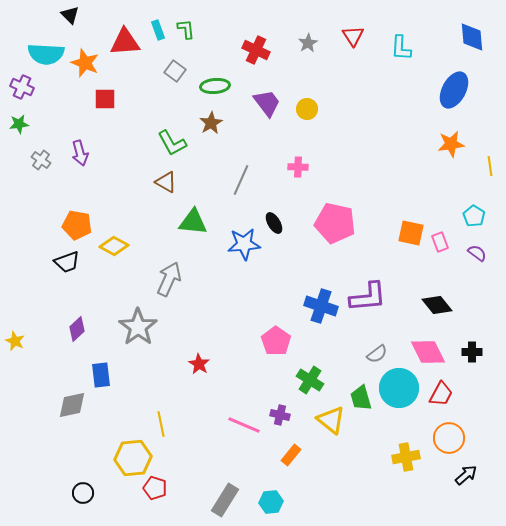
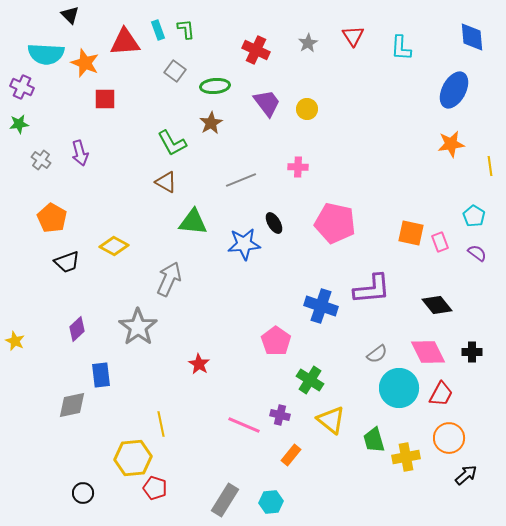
gray line at (241, 180): rotated 44 degrees clockwise
orange pentagon at (77, 225): moved 25 px left, 7 px up; rotated 20 degrees clockwise
purple L-shape at (368, 297): moved 4 px right, 8 px up
green trapezoid at (361, 398): moved 13 px right, 42 px down
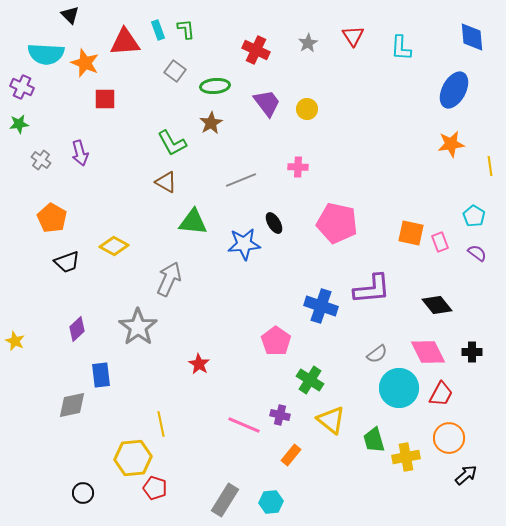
pink pentagon at (335, 223): moved 2 px right
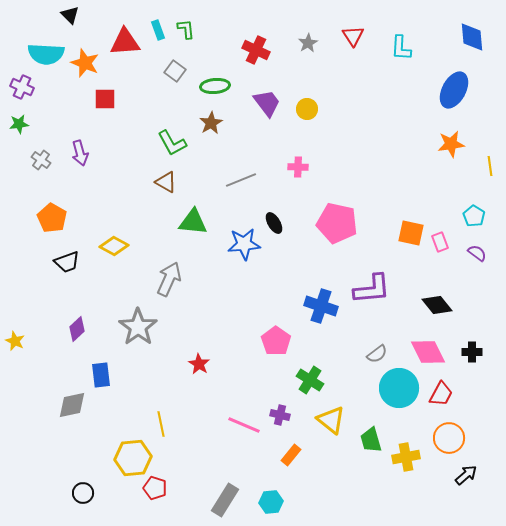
green trapezoid at (374, 440): moved 3 px left
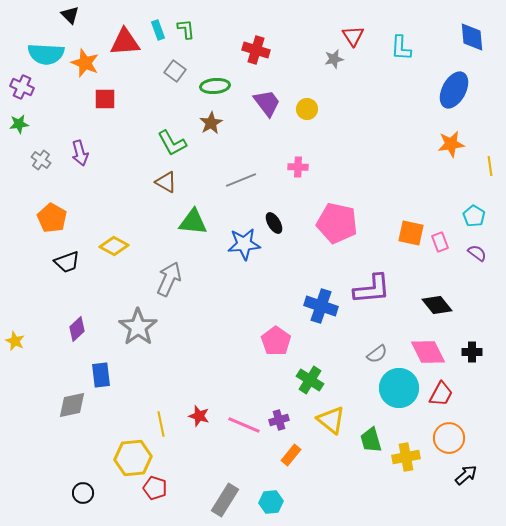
gray star at (308, 43): moved 26 px right, 16 px down; rotated 18 degrees clockwise
red cross at (256, 50): rotated 8 degrees counterclockwise
red star at (199, 364): moved 52 px down; rotated 15 degrees counterclockwise
purple cross at (280, 415): moved 1 px left, 5 px down; rotated 30 degrees counterclockwise
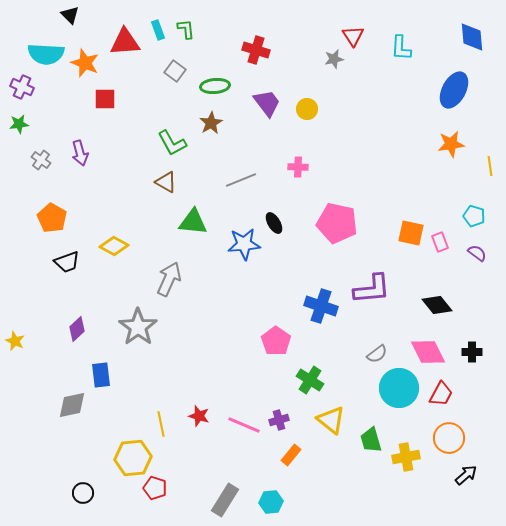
cyan pentagon at (474, 216): rotated 15 degrees counterclockwise
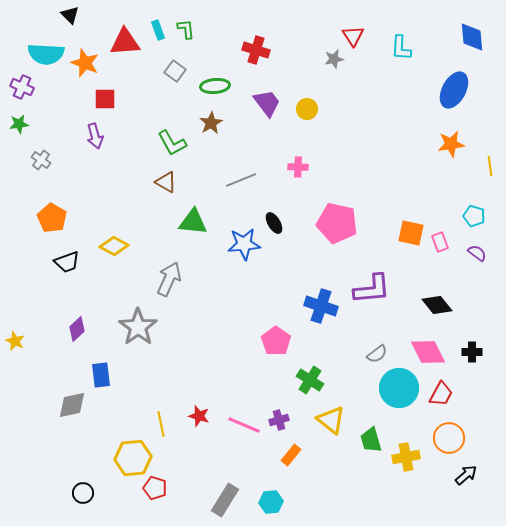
purple arrow at (80, 153): moved 15 px right, 17 px up
